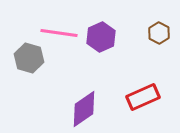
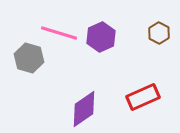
pink line: rotated 9 degrees clockwise
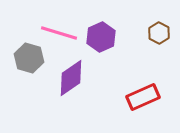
purple diamond: moved 13 px left, 31 px up
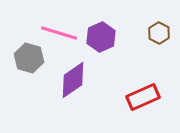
purple diamond: moved 2 px right, 2 px down
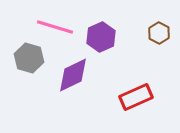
pink line: moved 4 px left, 6 px up
purple diamond: moved 5 px up; rotated 9 degrees clockwise
red rectangle: moved 7 px left
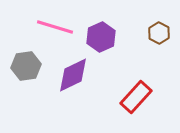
gray hexagon: moved 3 px left, 8 px down; rotated 24 degrees counterclockwise
red rectangle: rotated 24 degrees counterclockwise
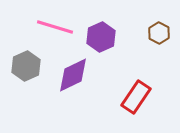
gray hexagon: rotated 16 degrees counterclockwise
red rectangle: rotated 8 degrees counterclockwise
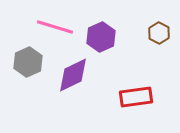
gray hexagon: moved 2 px right, 4 px up
red rectangle: rotated 48 degrees clockwise
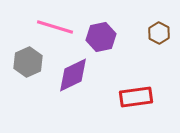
purple hexagon: rotated 12 degrees clockwise
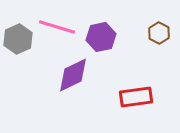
pink line: moved 2 px right
gray hexagon: moved 10 px left, 23 px up
